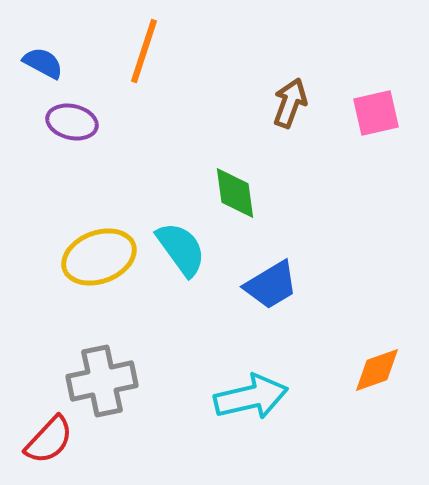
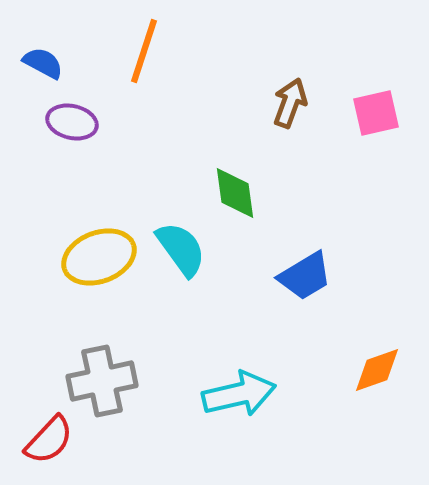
blue trapezoid: moved 34 px right, 9 px up
cyan arrow: moved 12 px left, 3 px up
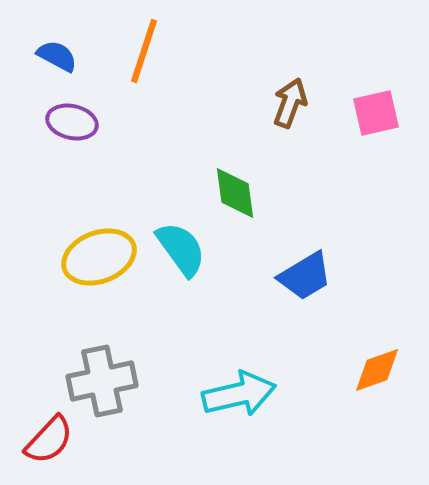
blue semicircle: moved 14 px right, 7 px up
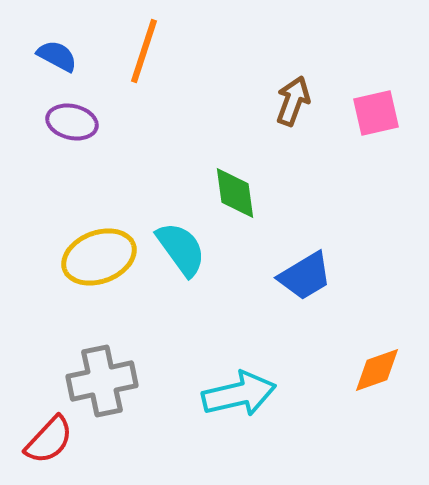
brown arrow: moved 3 px right, 2 px up
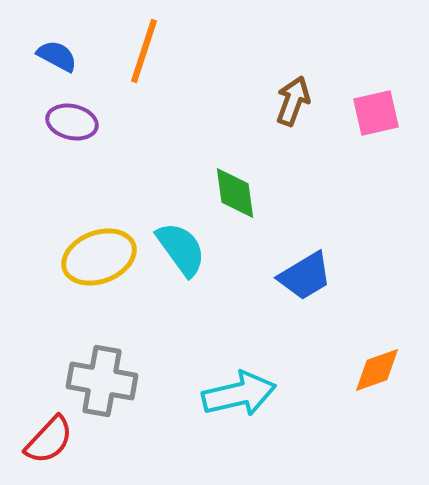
gray cross: rotated 22 degrees clockwise
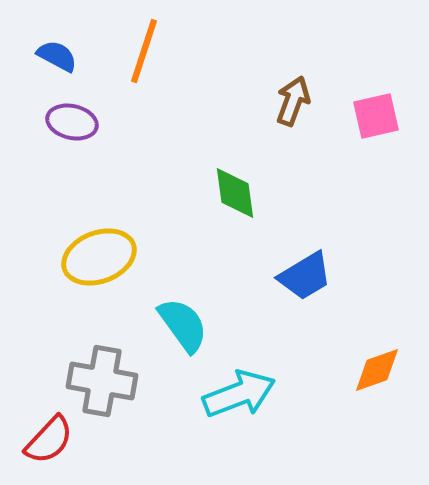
pink square: moved 3 px down
cyan semicircle: moved 2 px right, 76 px down
cyan arrow: rotated 8 degrees counterclockwise
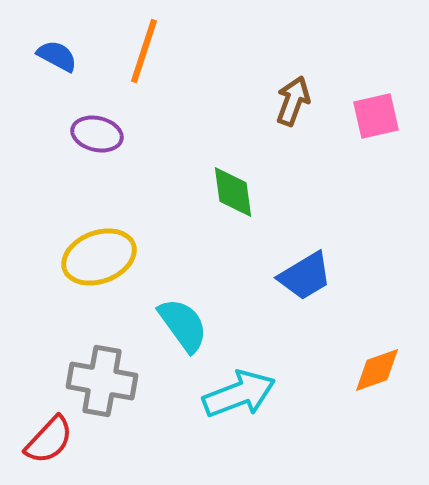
purple ellipse: moved 25 px right, 12 px down
green diamond: moved 2 px left, 1 px up
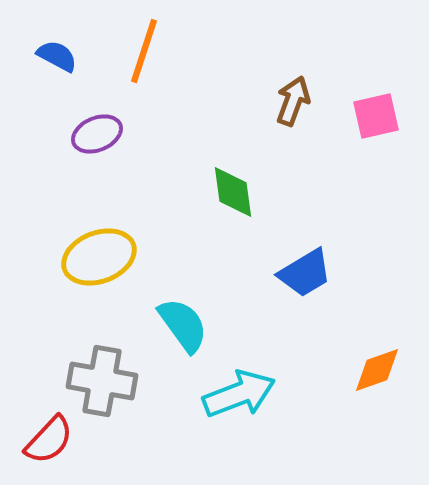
purple ellipse: rotated 36 degrees counterclockwise
blue trapezoid: moved 3 px up
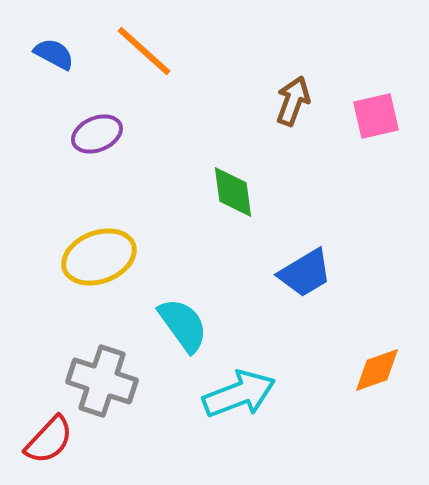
orange line: rotated 66 degrees counterclockwise
blue semicircle: moved 3 px left, 2 px up
gray cross: rotated 8 degrees clockwise
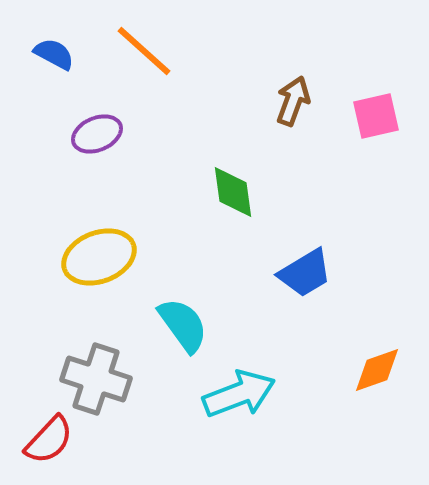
gray cross: moved 6 px left, 2 px up
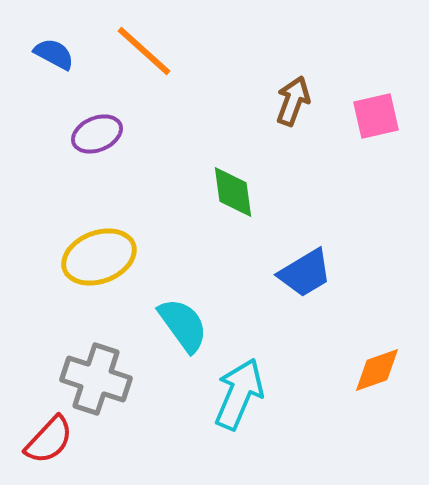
cyan arrow: rotated 46 degrees counterclockwise
